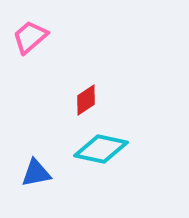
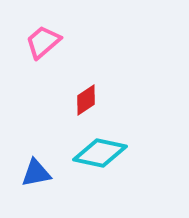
pink trapezoid: moved 13 px right, 5 px down
cyan diamond: moved 1 px left, 4 px down
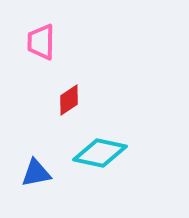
pink trapezoid: moved 2 px left; rotated 48 degrees counterclockwise
red diamond: moved 17 px left
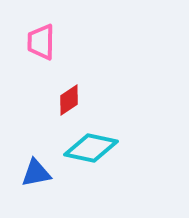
cyan diamond: moved 9 px left, 5 px up
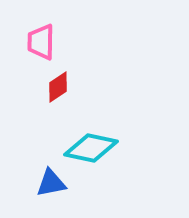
red diamond: moved 11 px left, 13 px up
blue triangle: moved 15 px right, 10 px down
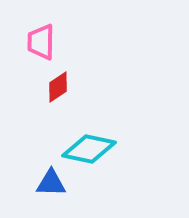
cyan diamond: moved 2 px left, 1 px down
blue triangle: rotated 12 degrees clockwise
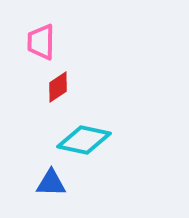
cyan diamond: moved 5 px left, 9 px up
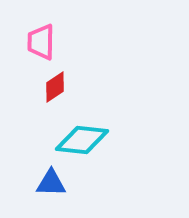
red diamond: moved 3 px left
cyan diamond: moved 2 px left; rotated 6 degrees counterclockwise
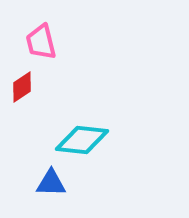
pink trapezoid: rotated 15 degrees counterclockwise
red diamond: moved 33 px left
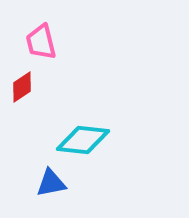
cyan diamond: moved 1 px right
blue triangle: rotated 12 degrees counterclockwise
